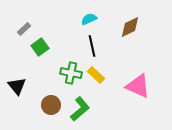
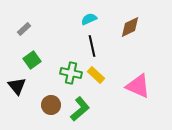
green square: moved 8 px left, 13 px down
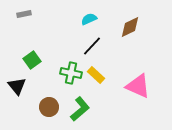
gray rectangle: moved 15 px up; rotated 32 degrees clockwise
black line: rotated 55 degrees clockwise
brown circle: moved 2 px left, 2 px down
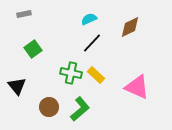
black line: moved 3 px up
green square: moved 1 px right, 11 px up
pink triangle: moved 1 px left, 1 px down
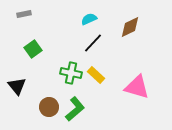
black line: moved 1 px right
pink triangle: rotated 8 degrees counterclockwise
green L-shape: moved 5 px left
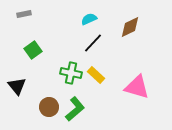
green square: moved 1 px down
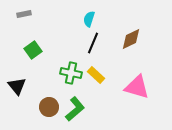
cyan semicircle: rotated 49 degrees counterclockwise
brown diamond: moved 1 px right, 12 px down
black line: rotated 20 degrees counterclockwise
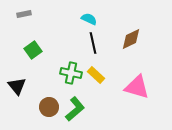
cyan semicircle: rotated 98 degrees clockwise
black line: rotated 35 degrees counterclockwise
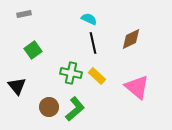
yellow rectangle: moved 1 px right, 1 px down
pink triangle: rotated 24 degrees clockwise
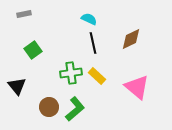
green cross: rotated 20 degrees counterclockwise
